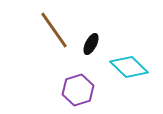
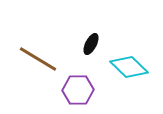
brown line: moved 16 px left, 29 px down; rotated 24 degrees counterclockwise
purple hexagon: rotated 16 degrees clockwise
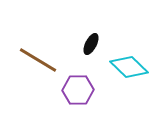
brown line: moved 1 px down
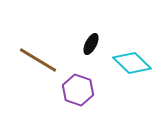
cyan diamond: moved 3 px right, 4 px up
purple hexagon: rotated 20 degrees clockwise
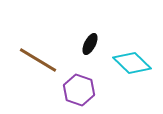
black ellipse: moved 1 px left
purple hexagon: moved 1 px right
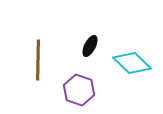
black ellipse: moved 2 px down
brown line: rotated 60 degrees clockwise
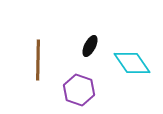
cyan diamond: rotated 12 degrees clockwise
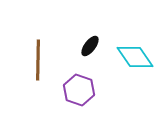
black ellipse: rotated 10 degrees clockwise
cyan diamond: moved 3 px right, 6 px up
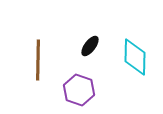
cyan diamond: rotated 36 degrees clockwise
